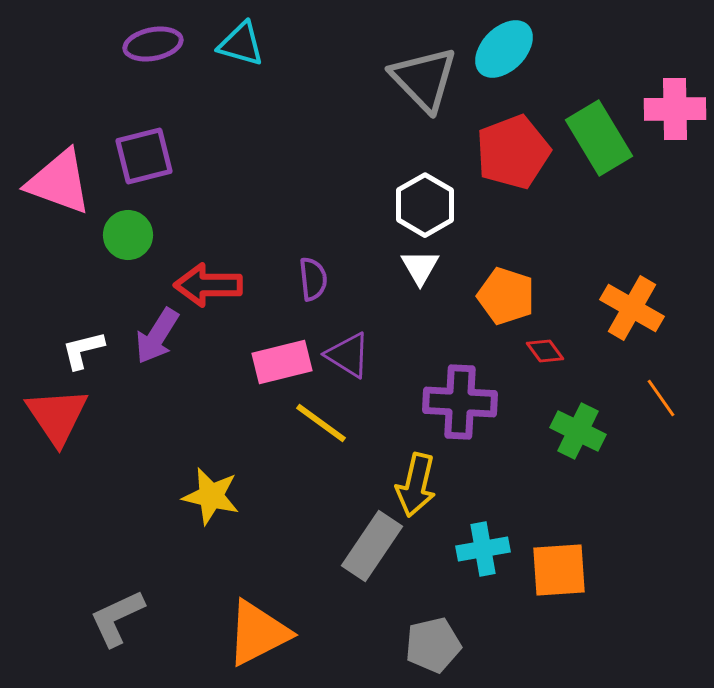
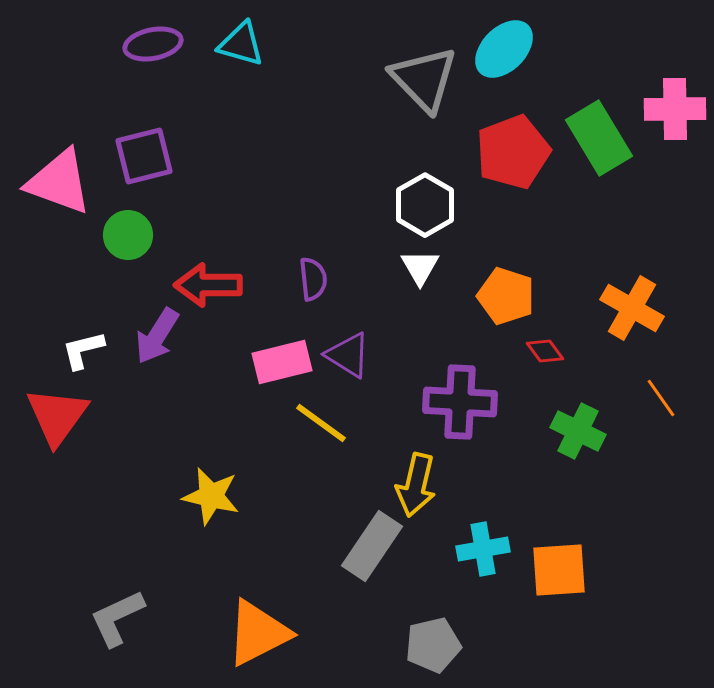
red triangle: rotated 10 degrees clockwise
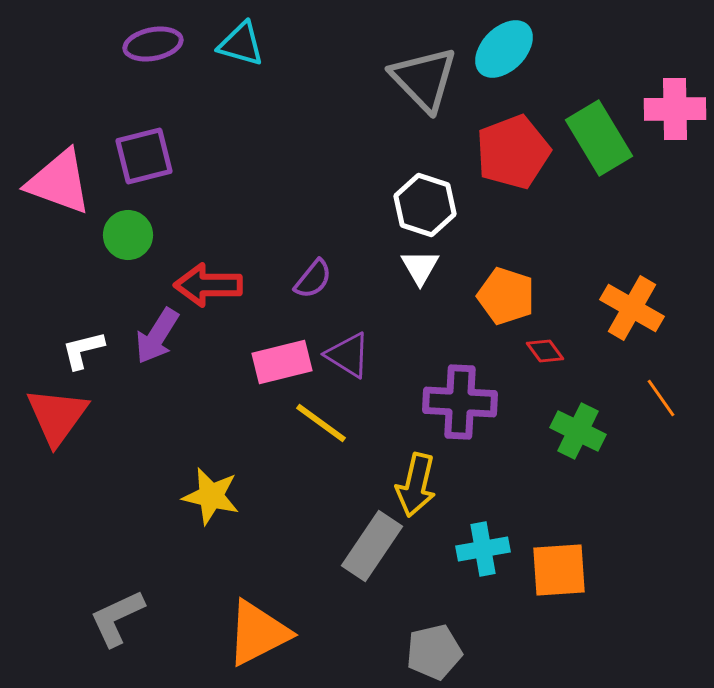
white hexagon: rotated 12 degrees counterclockwise
purple semicircle: rotated 45 degrees clockwise
gray pentagon: moved 1 px right, 7 px down
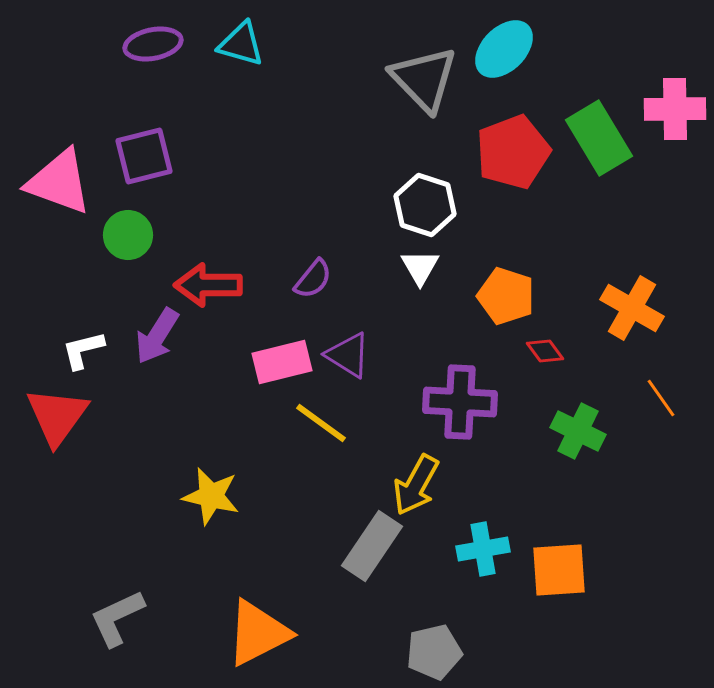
yellow arrow: rotated 16 degrees clockwise
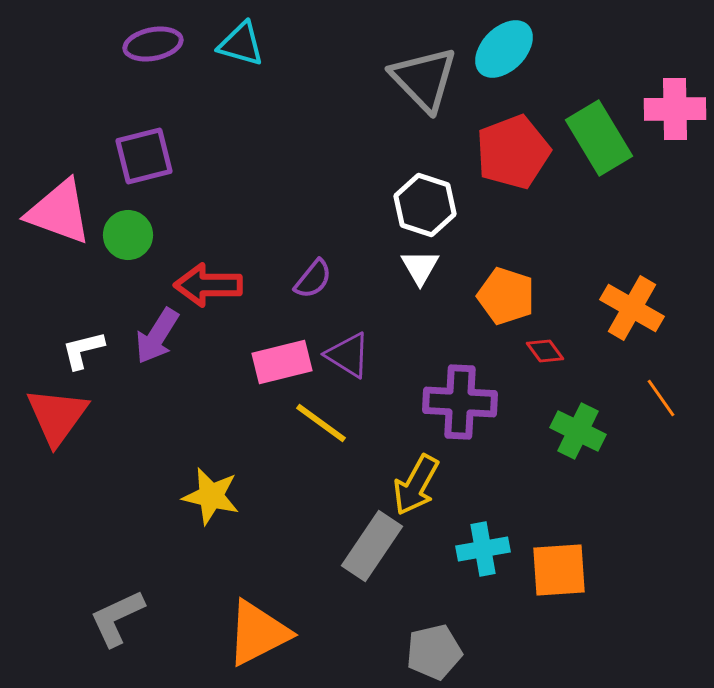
pink triangle: moved 30 px down
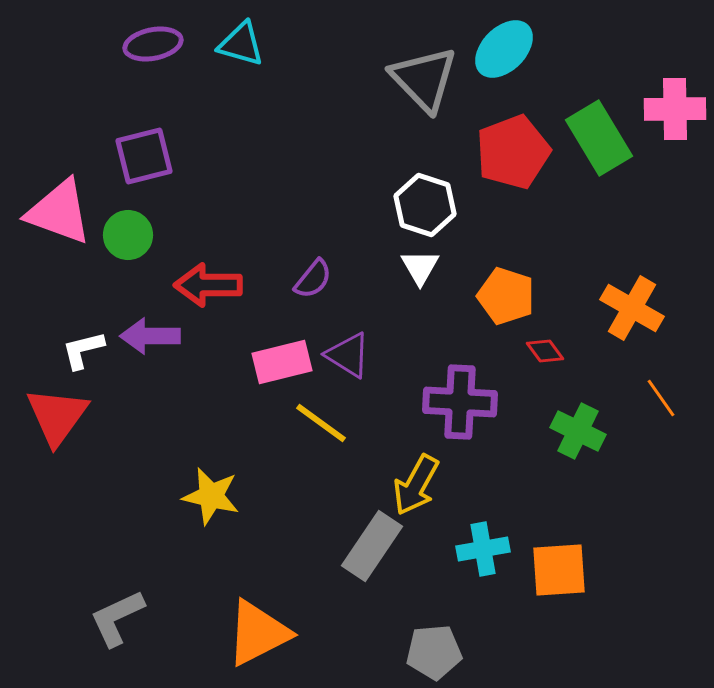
purple arrow: moved 7 px left; rotated 58 degrees clockwise
gray pentagon: rotated 8 degrees clockwise
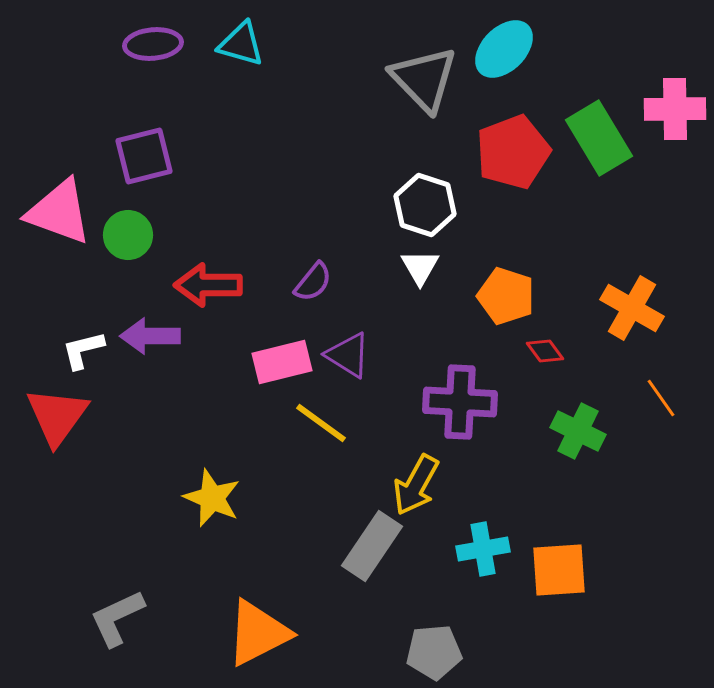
purple ellipse: rotated 6 degrees clockwise
purple semicircle: moved 3 px down
yellow star: moved 1 px right, 2 px down; rotated 10 degrees clockwise
